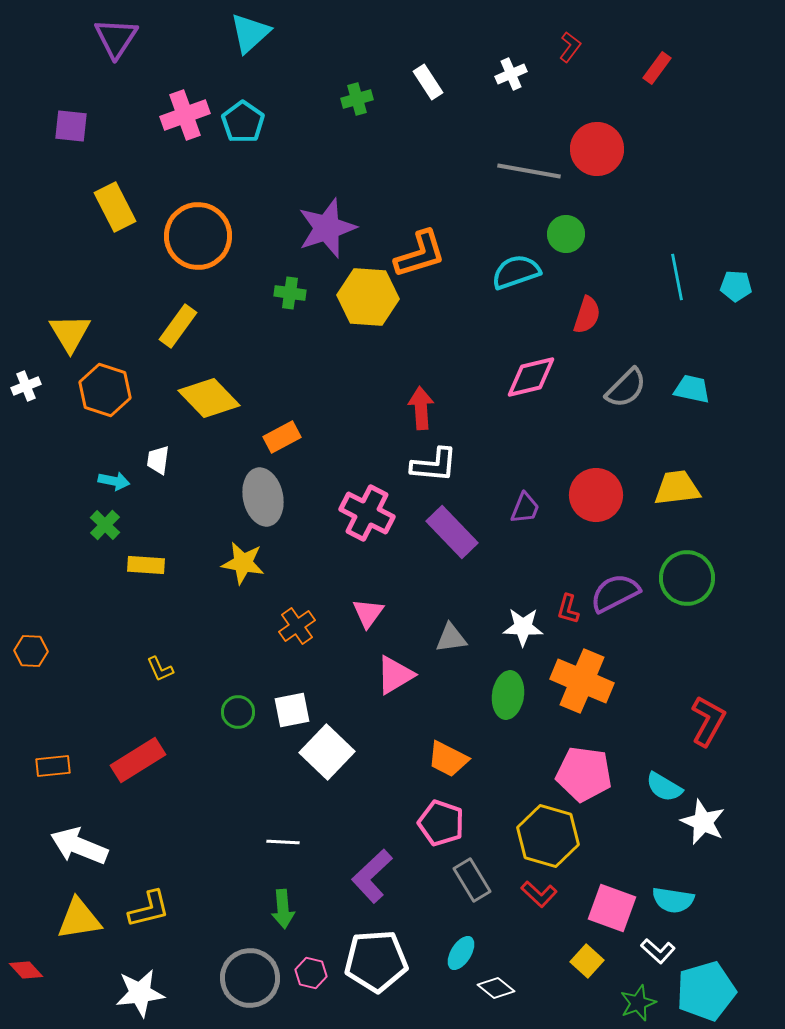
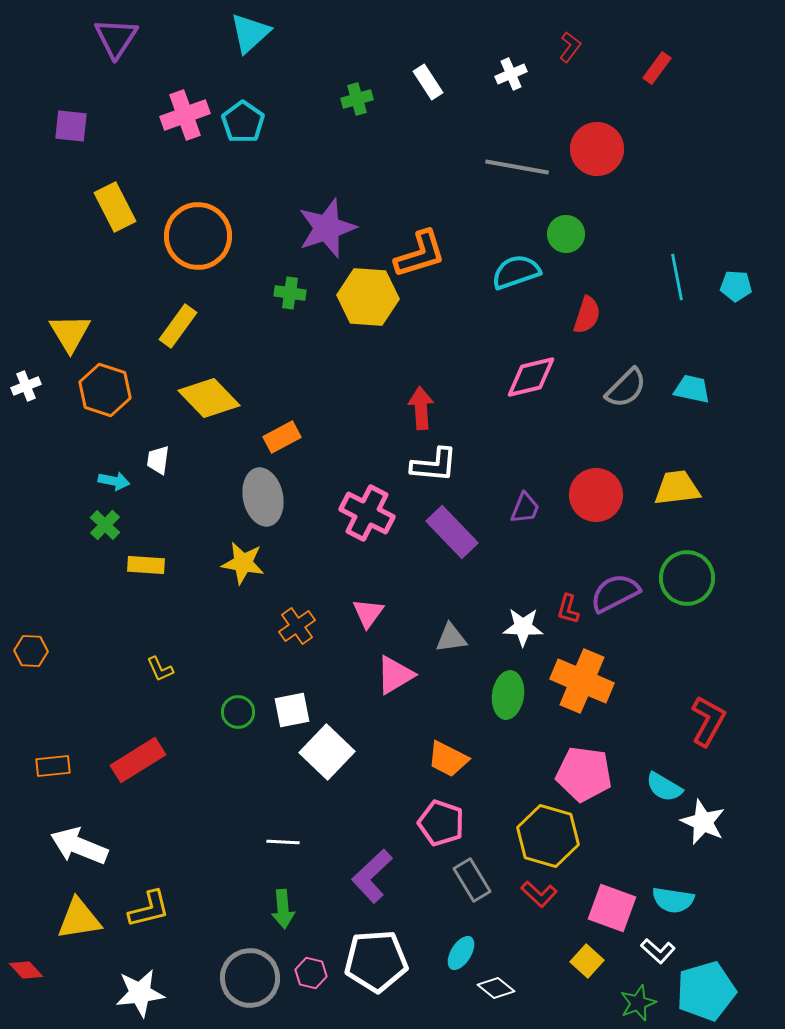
gray line at (529, 171): moved 12 px left, 4 px up
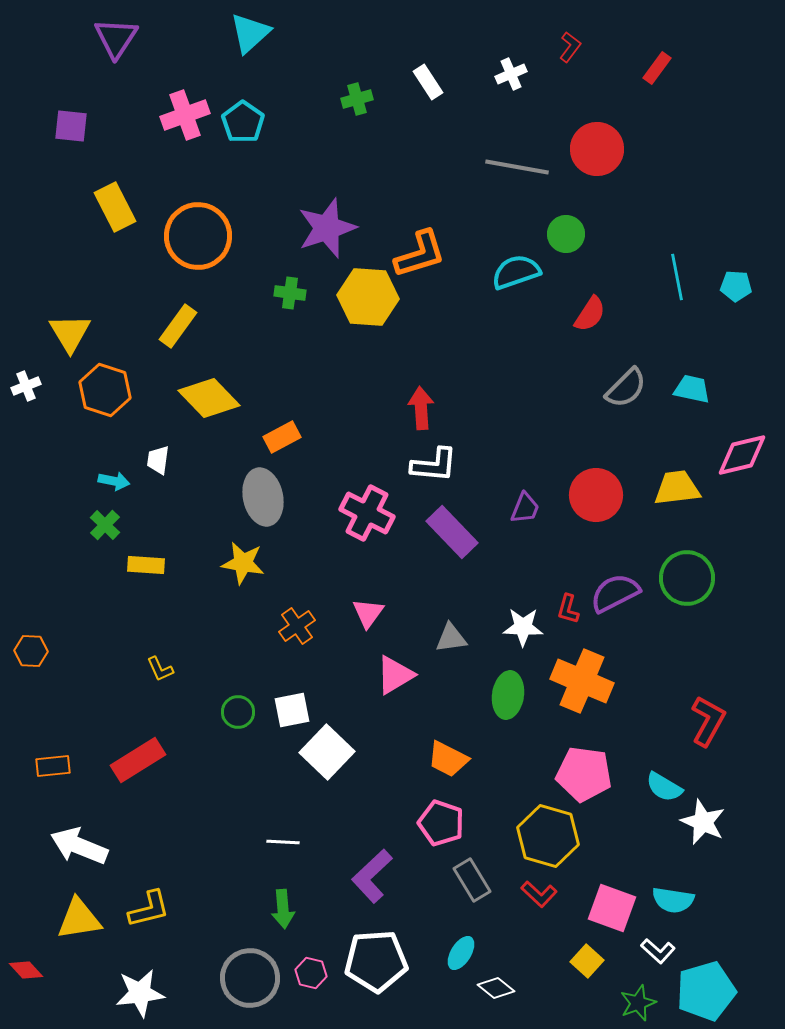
red semicircle at (587, 315): moved 3 px right, 1 px up; rotated 15 degrees clockwise
pink diamond at (531, 377): moved 211 px right, 78 px down
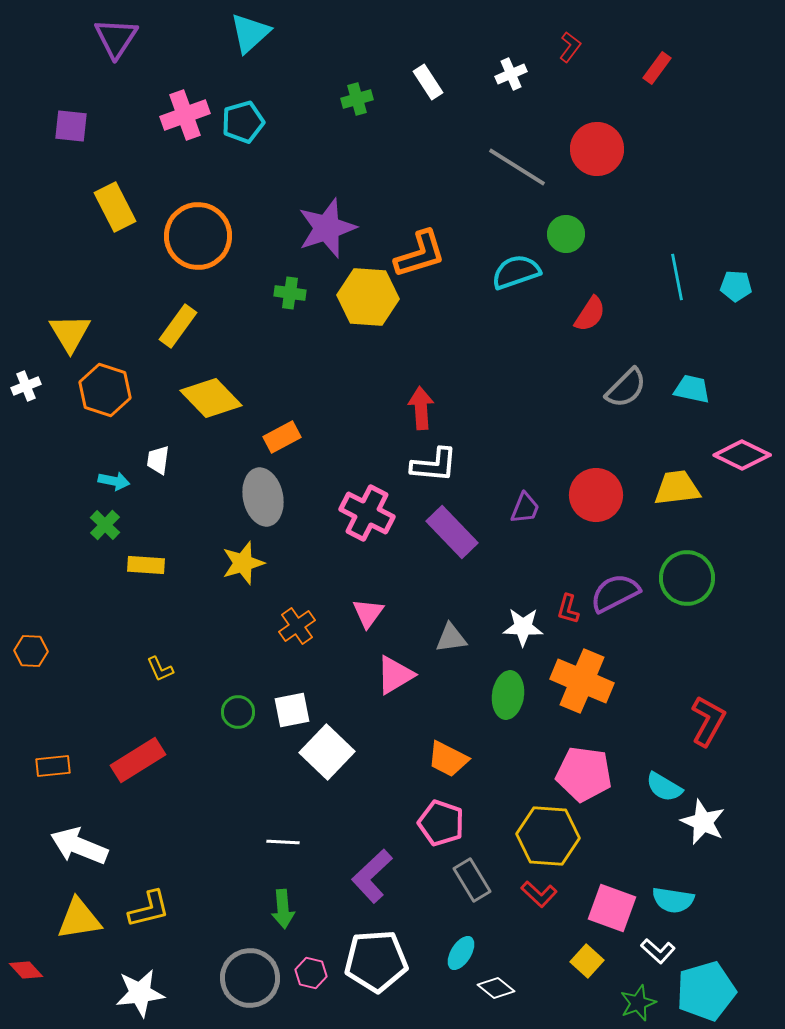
cyan pentagon at (243, 122): rotated 21 degrees clockwise
gray line at (517, 167): rotated 22 degrees clockwise
yellow diamond at (209, 398): moved 2 px right
pink diamond at (742, 455): rotated 40 degrees clockwise
yellow star at (243, 563): rotated 27 degrees counterclockwise
yellow hexagon at (548, 836): rotated 12 degrees counterclockwise
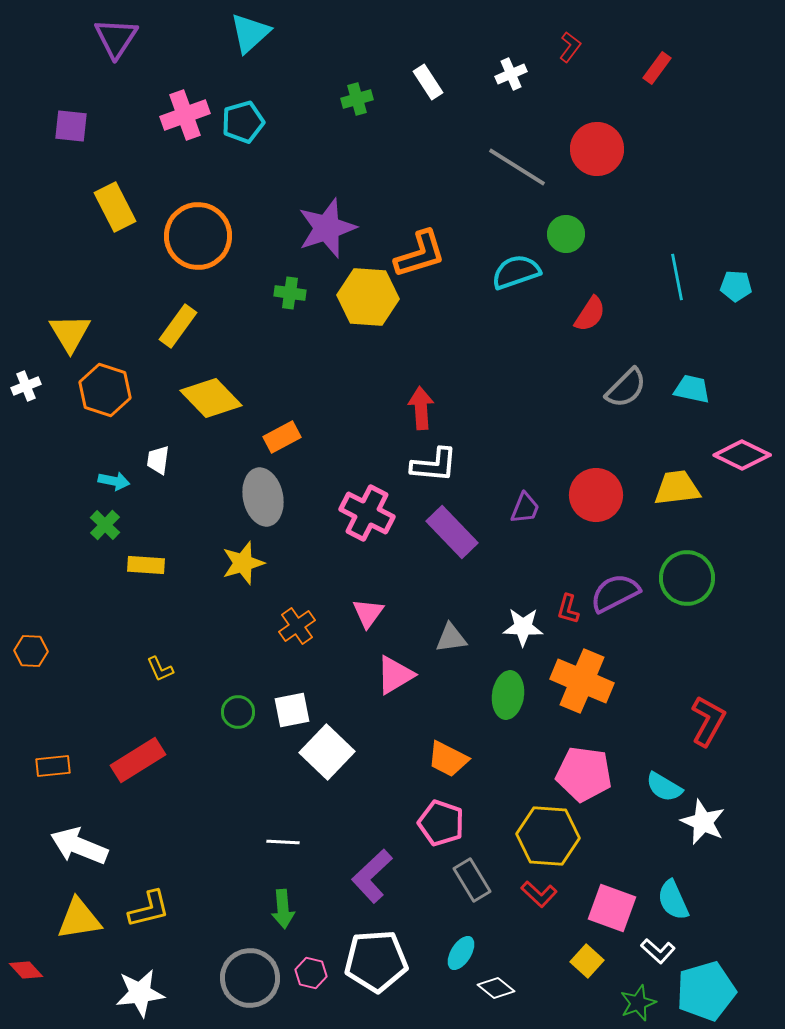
cyan semicircle at (673, 900): rotated 57 degrees clockwise
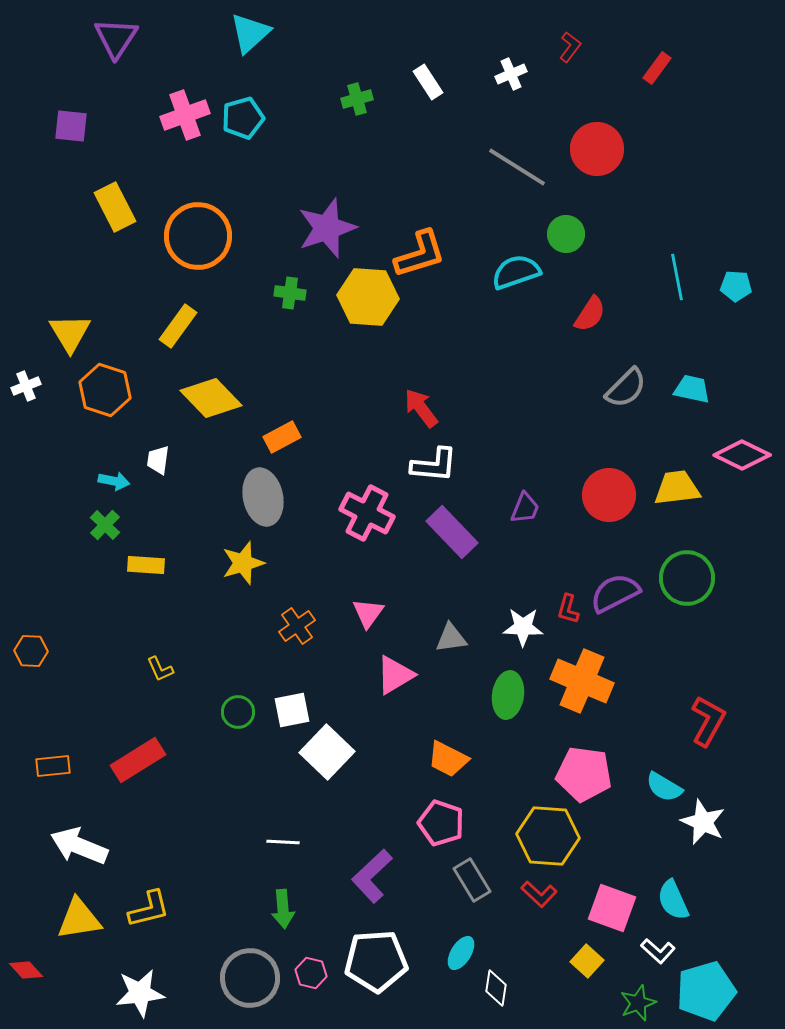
cyan pentagon at (243, 122): moved 4 px up
red arrow at (421, 408): rotated 33 degrees counterclockwise
red circle at (596, 495): moved 13 px right
white diamond at (496, 988): rotated 60 degrees clockwise
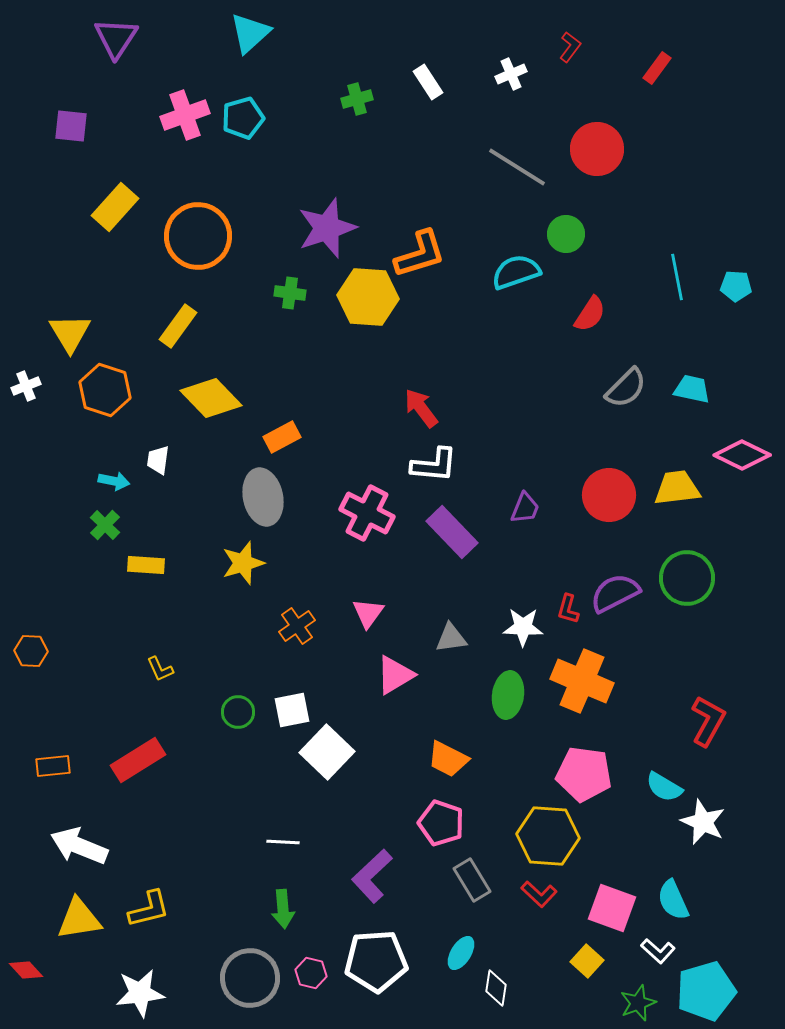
yellow rectangle at (115, 207): rotated 69 degrees clockwise
